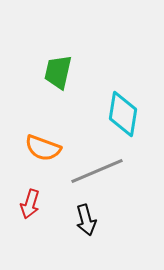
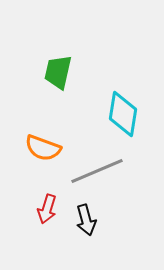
red arrow: moved 17 px right, 5 px down
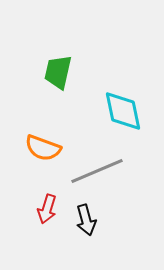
cyan diamond: moved 3 px up; rotated 21 degrees counterclockwise
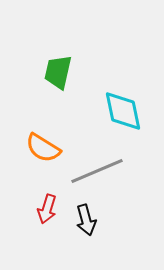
orange semicircle: rotated 12 degrees clockwise
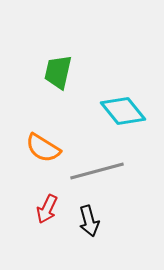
cyan diamond: rotated 27 degrees counterclockwise
gray line: rotated 8 degrees clockwise
red arrow: rotated 8 degrees clockwise
black arrow: moved 3 px right, 1 px down
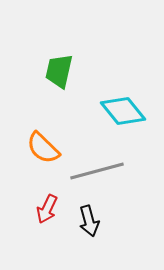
green trapezoid: moved 1 px right, 1 px up
orange semicircle: rotated 12 degrees clockwise
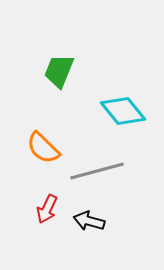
green trapezoid: rotated 9 degrees clockwise
black arrow: rotated 120 degrees clockwise
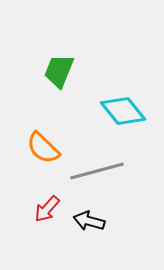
red arrow: rotated 16 degrees clockwise
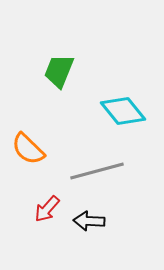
orange semicircle: moved 15 px left, 1 px down
black arrow: rotated 12 degrees counterclockwise
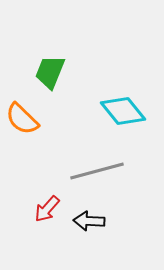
green trapezoid: moved 9 px left, 1 px down
orange semicircle: moved 6 px left, 30 px up
